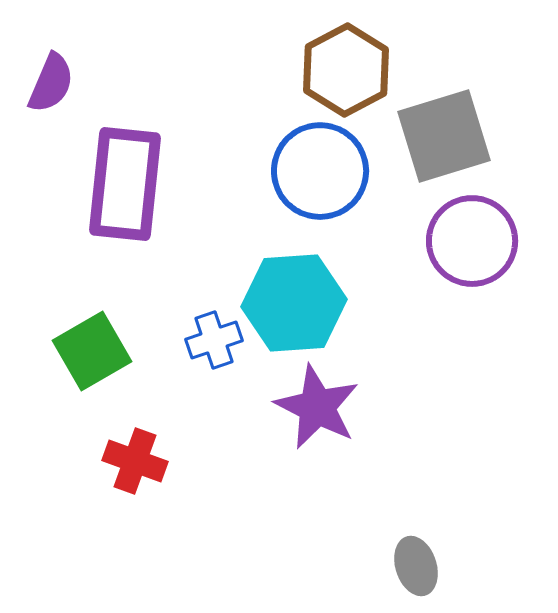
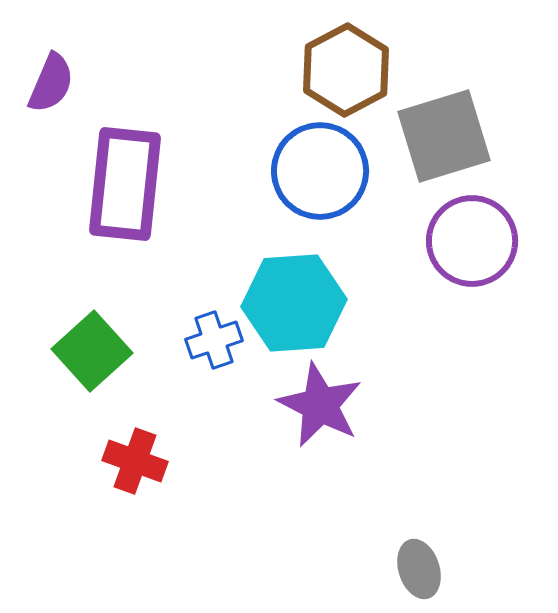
green square: rotated 12 degrees counterclockwise
purple star: moved 3 px right, 2 px up
gray ellipse: moved 3 px right, 3 px down
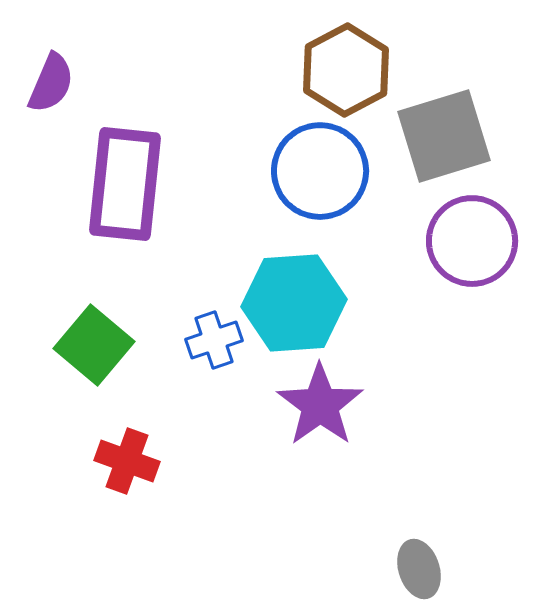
green square: moved 2 px right, 6 px up; rotated 8 degrees counterclockwise
purple star: rotated 10 degrees clockwise
red cross: moved 8 px left
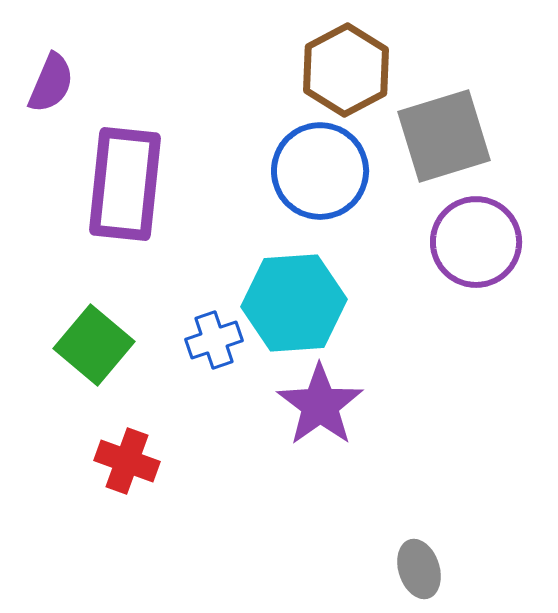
purple circle: moved 4 px right, 1 px down
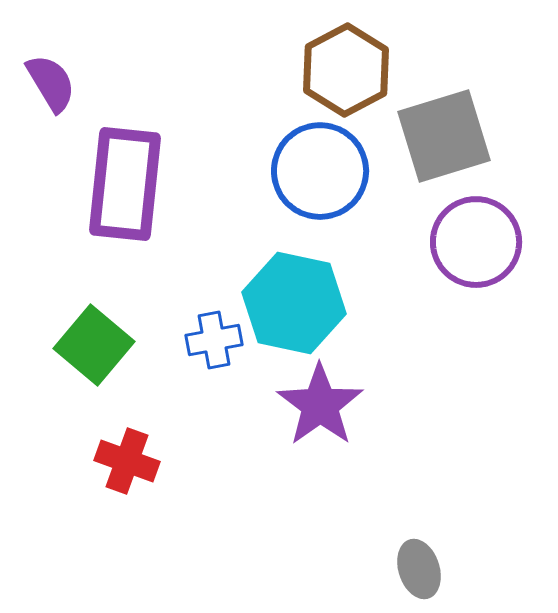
purple semicircle: rotated 54 degrees counterclockwise
cyan hexagon: rotated 16 degrees clockwise
blue cross: rotated 8 degrees clockwise
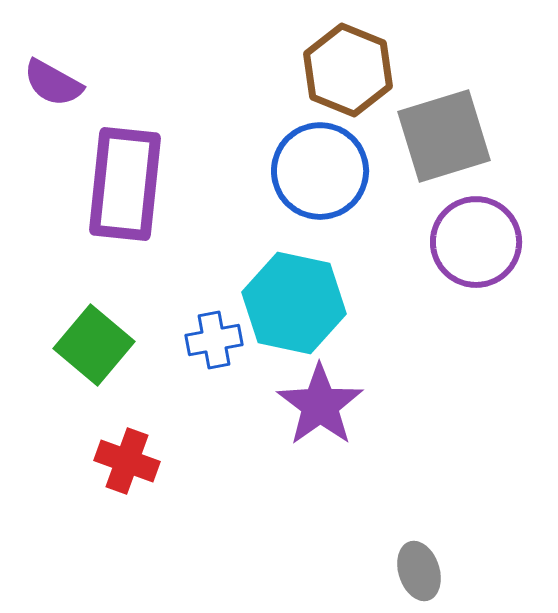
brown hexagon: moved 2 px right; rotated 10 degrees counterclockwise
purple semicircle: moved 2 px right; rotated 150 degrees clockwise
gray ellipse: moved 2 px down
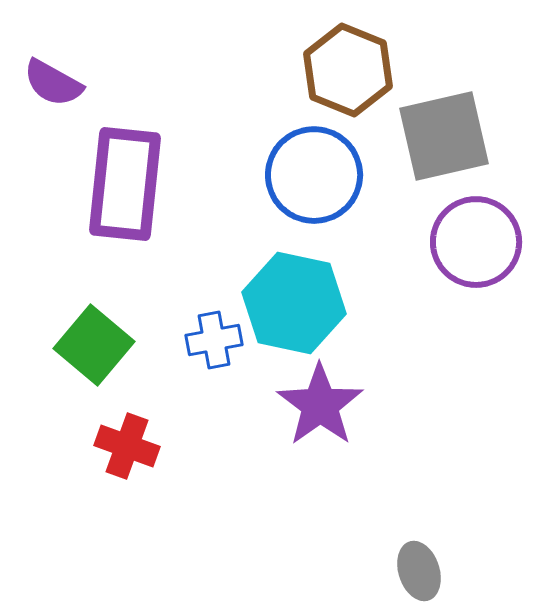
gray square: rotated 4 degrees clockwise
blue circle: moved 6 px left, 4 px down
red cross: moved 15 px up
